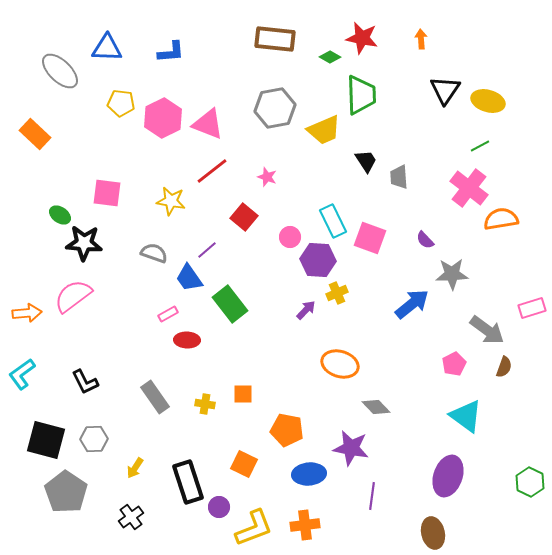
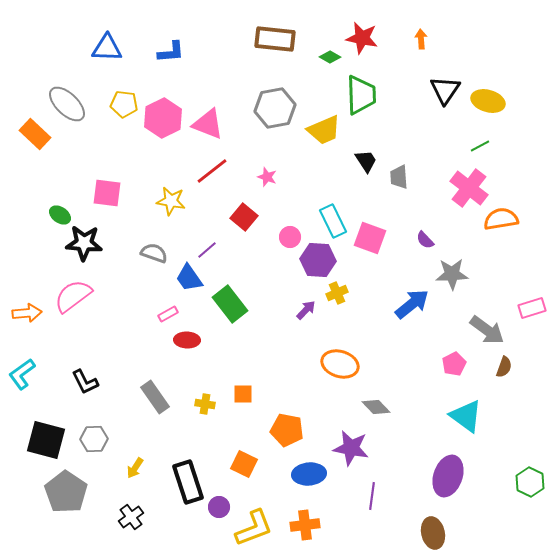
gray ellipse at (60, 71): moved 7 px right, 33 px down
yellow pentagon at (121, 103): moved 3 px right, 1 px down
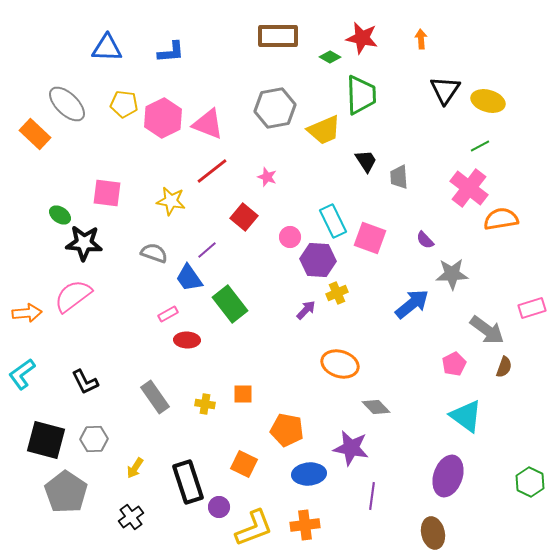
brown rectangle at (275, 39): moved 3 px right, 3 px up; rotated 6 degrees counterclockwise
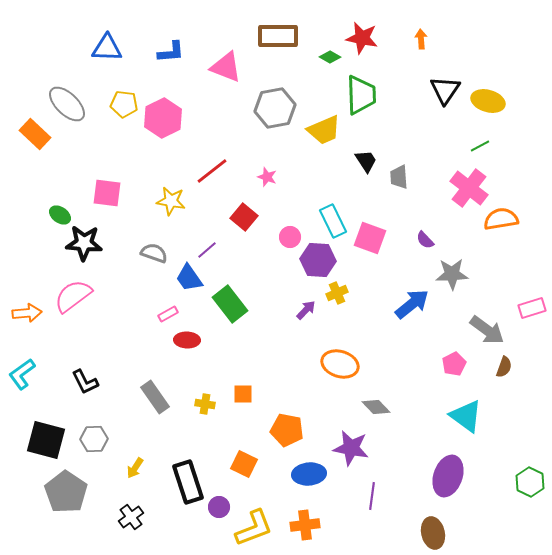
pink triangle at (208, 124): moved 18 px right, 57 px up
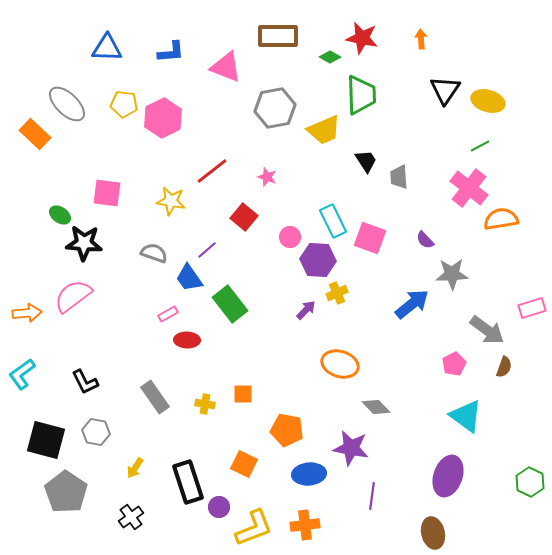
gray hexagon at (94, 439): moved 2 px right, 7 px up; rotated 12 degrees clockwise
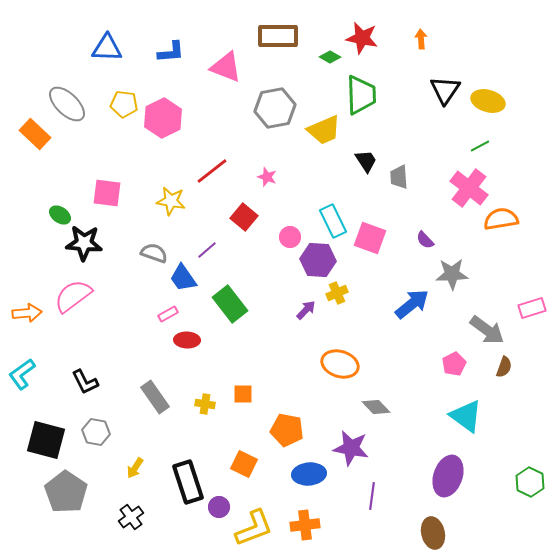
blue trapezoid at (189, 278): moved 6 px left
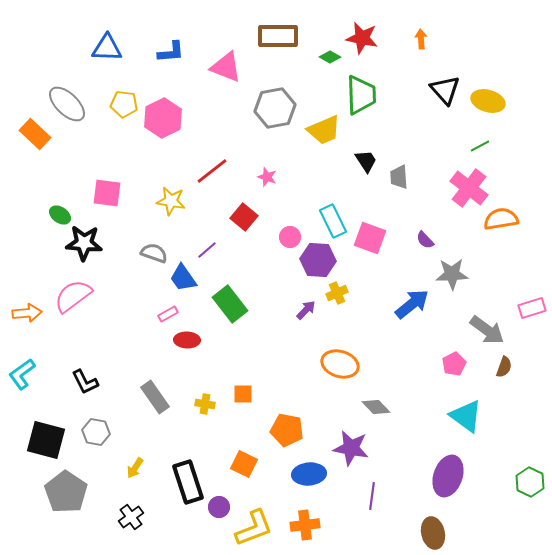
black triangle at (445, 90): rotated 16 degrees counterclockwise
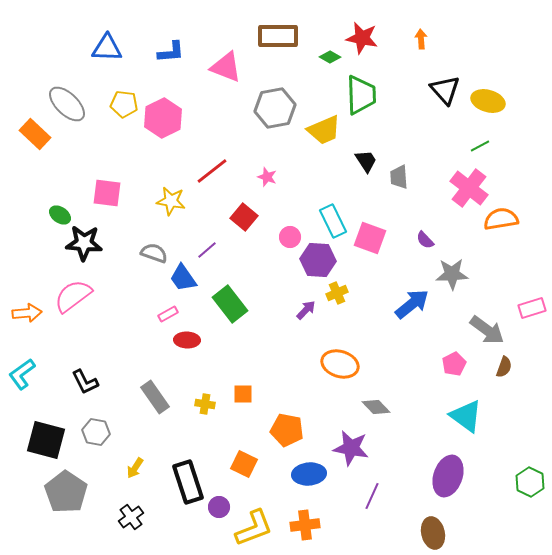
purple line at (372, 496): rotated 16 degrees clockwise
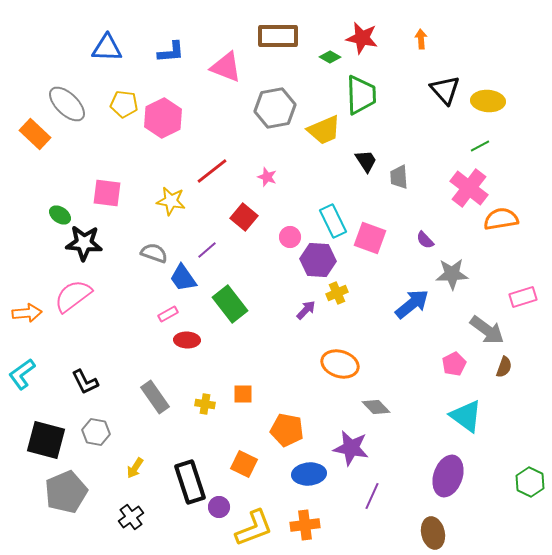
yellow ellipse at (488, 101): rotated 12 degrees counterclockwise
pink rectangle at (532, 308): moved 9 px left, 11 px up
black rectangle at (188, 482): moved 2 px right
gray pentagon at (66, 492): rotated 15 degrees clockwise
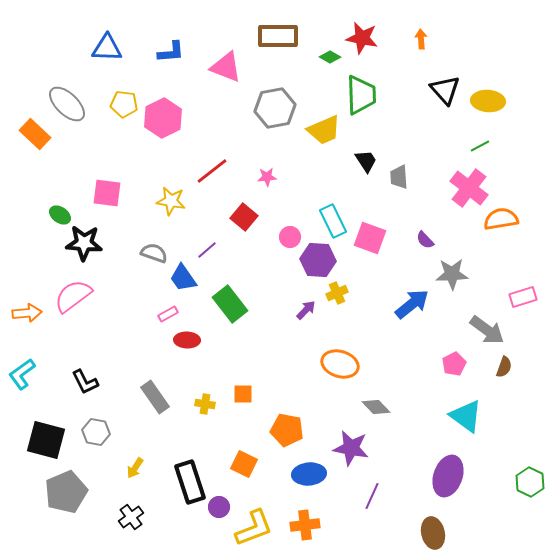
pink star at (267, 177): rotated 24 degrees counterclockwise
